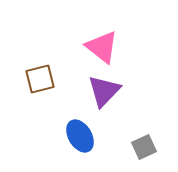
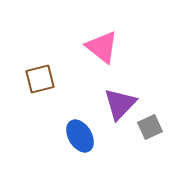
purple triangle: moved 16 px right, 13 px down
gray square: moved 6 px right, 20 px up
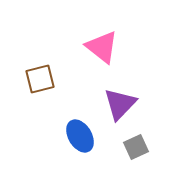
gray square: moved 14 px left, 20 px down
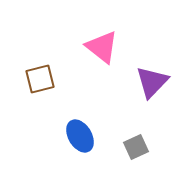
purple triangle: moved 32 px right, 22 px up
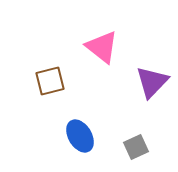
brown square: moved 10 px right, 2 px down
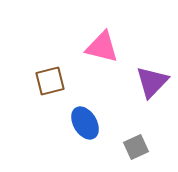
pink triangle: rotated 24 degrees counterclockwise
blue ellipse: moved 5 px right, 13 px up
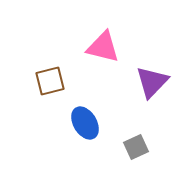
pink triangle: moved 1 px right
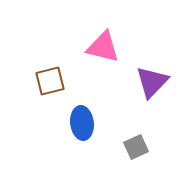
blue ellipse: moved 3 px left; rotated 24 degrees clockwise
